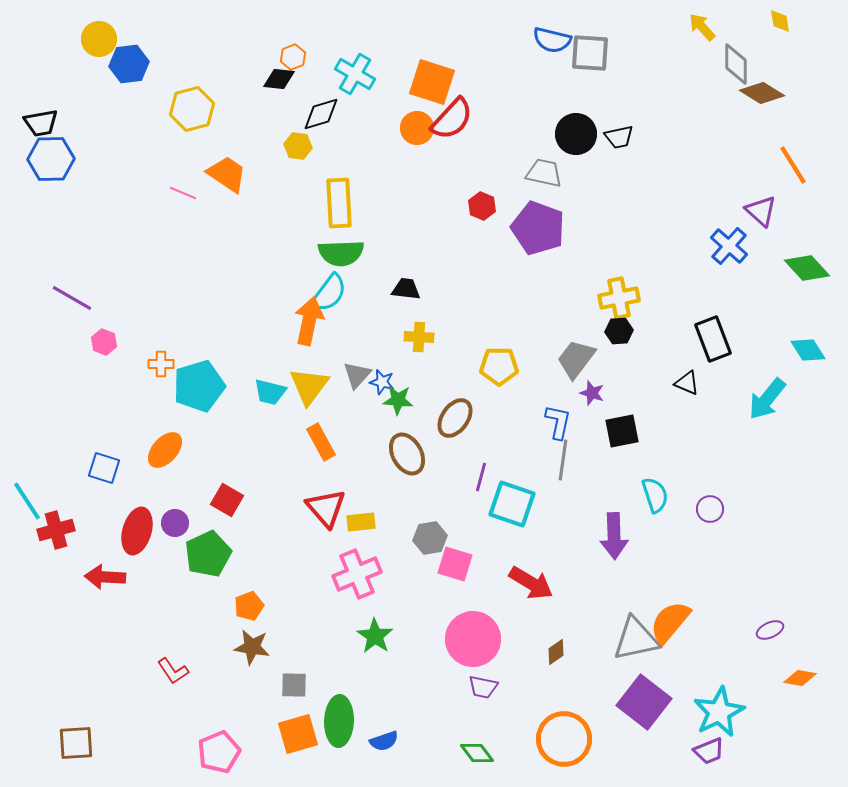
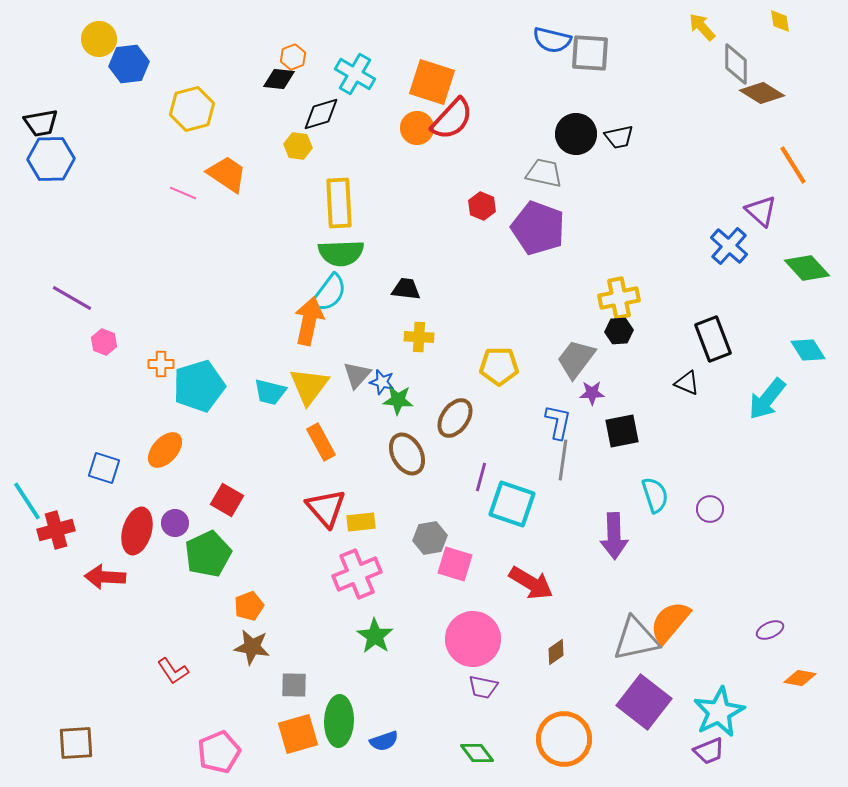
purple star at (592, 393): rotated 20 degrees counterclockwise
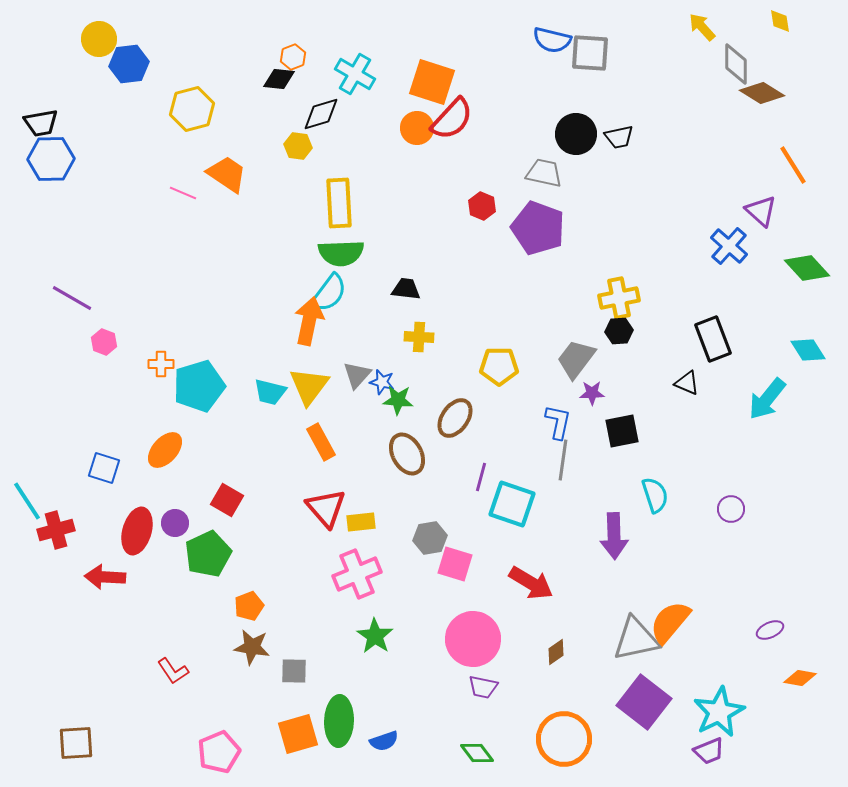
purple circle at (710, 509): moved 21 px right
gray square at (294, 685): moved 14 px up
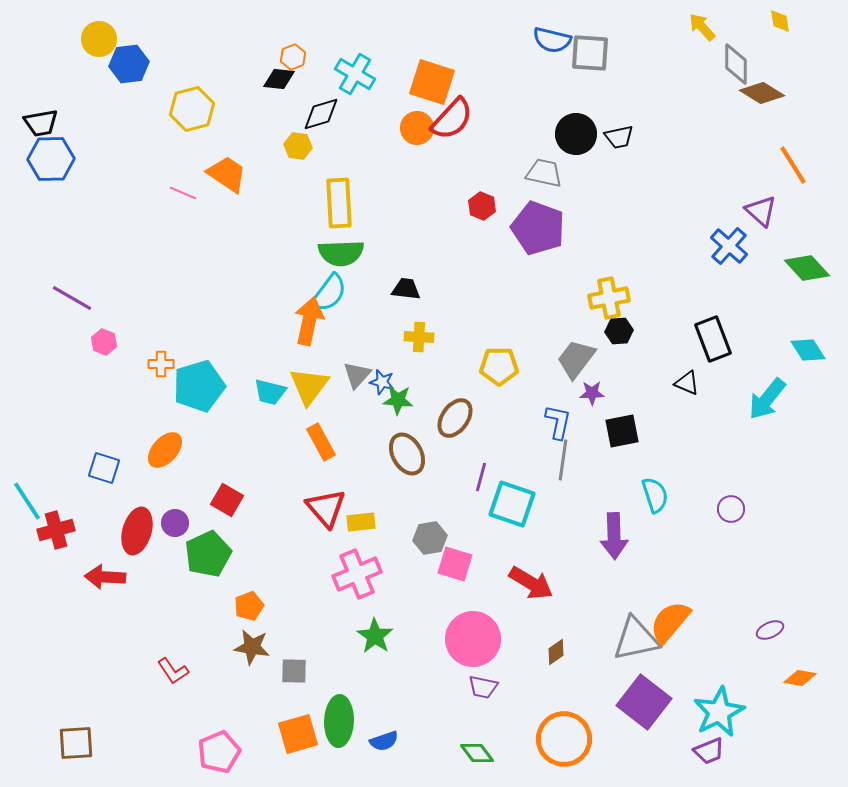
yellow cross at (619, 298): moved 10 px left
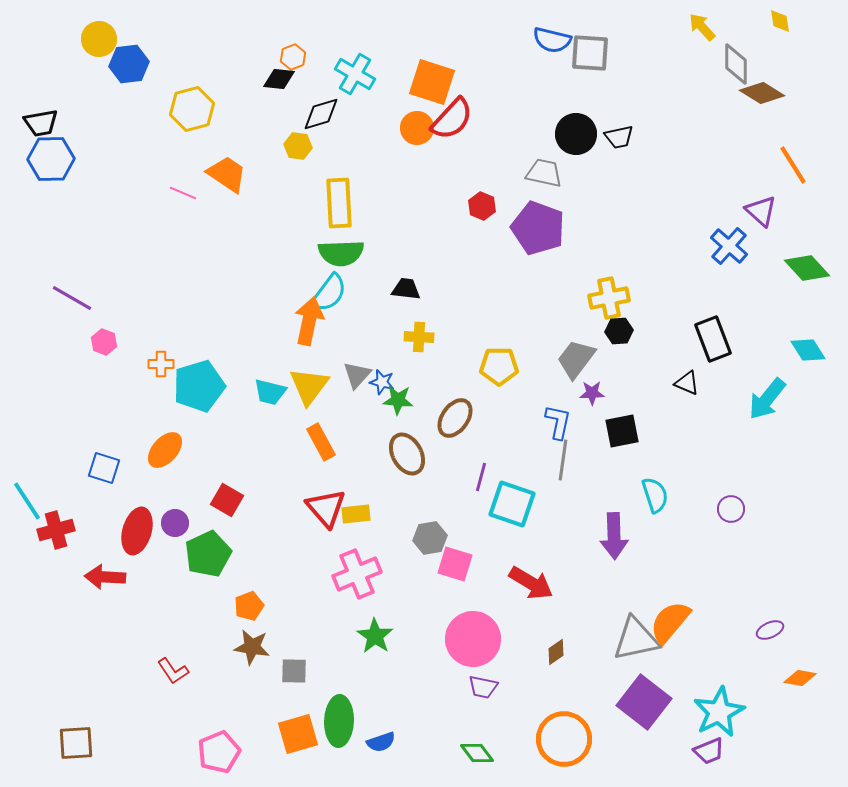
yellow rectangle at (361, 522): moved 5 px left, 8 px up
blue semicircle at (384, 741): moved 3 px left, 1 px down
